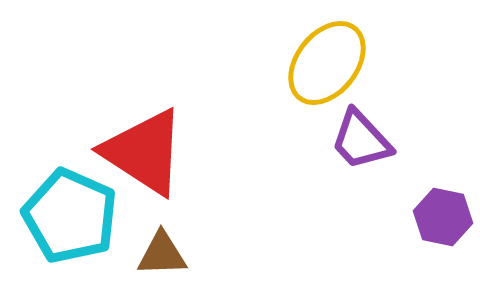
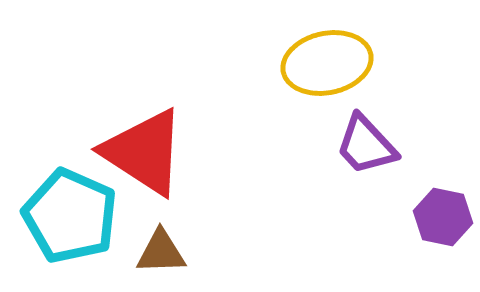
yellow ellipse: rotated 40 degrees clockwise
purple trapezoid: moved 5 px right, 5 px down
brown triangle: moved 1 px left, 2 px up
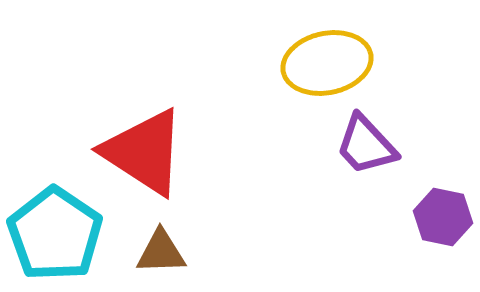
cyan pentagon: moved 15 px left, 18 px down; rotated 10 degrees clockwise
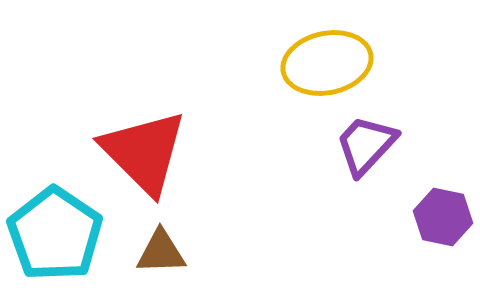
purple trapezoid: rotated 86 degrees clockwise
red triangle: rotated 12 degrees clockwise
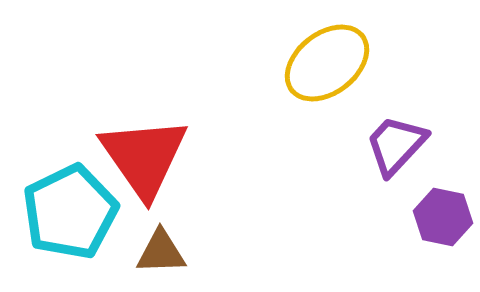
yellow ellipse: rotated 26 degrees counterclockwise
purple trapezoid: moved 30 px right
red triangle: moved 5 px down; rotated 10 degrees clockwise
cyan pentagon: moved 15 px right, 22 px up; rotated 12 degrees clockwise
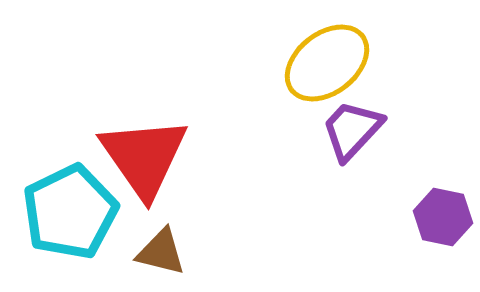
purple trapezoid: moved 44 px left, 15 px up
brown triangle: rotated 16 degrees clockwise
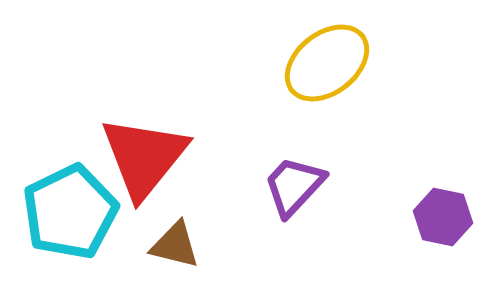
purple trapezoid: moved 58 px left, 56 px down
red triangle: rotated 14 degrees clockwise
brown triangle: moved 14 px right, 7 px up
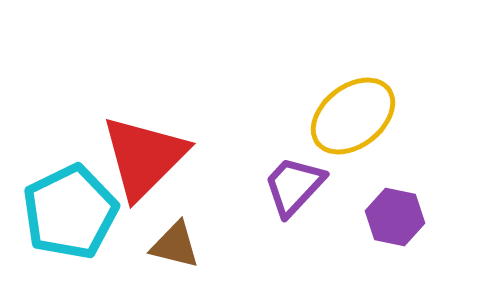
yellow ellipse: moved 26 px right, 53 px down
red triangle: rotated 6 degrees clockwise
purple hexagon: moved 48 px left
